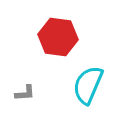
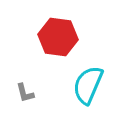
gray L-shape: rotated 80 degrees clockwise
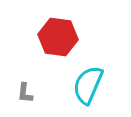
gray L-shape: rotated 20 degrees clockwise
